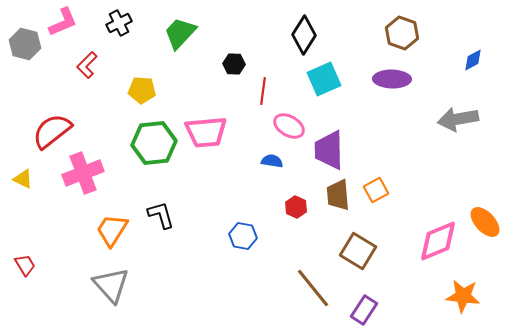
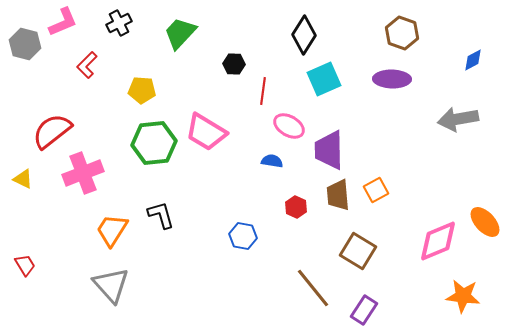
pink trapezoid: rotated 36 degrees clockwise
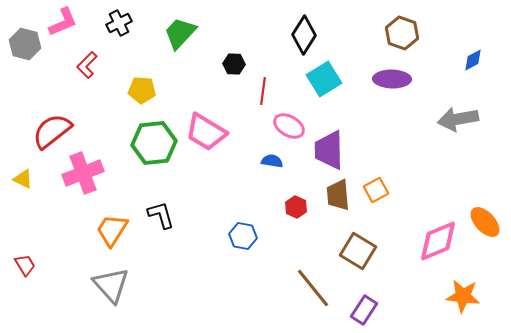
cyan square: rotated 8 degrees counterclockwise
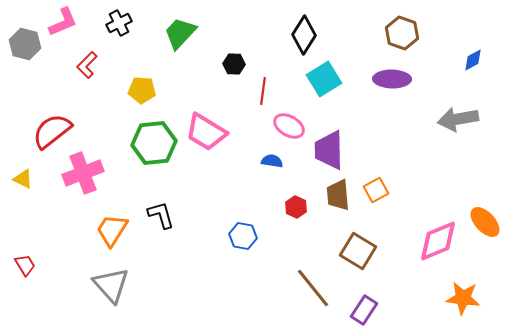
orange star: moved 2 px down
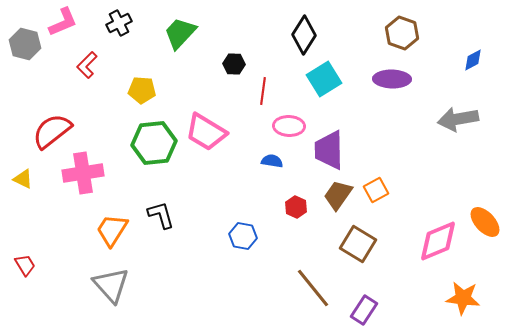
pink ellipse: rotated 28 degrees counterclockwise
pink cross: rotated 12 degrees clockwise
brown trapezoid: rotated 40 degrees clockwise
brown square: moved 7 px up
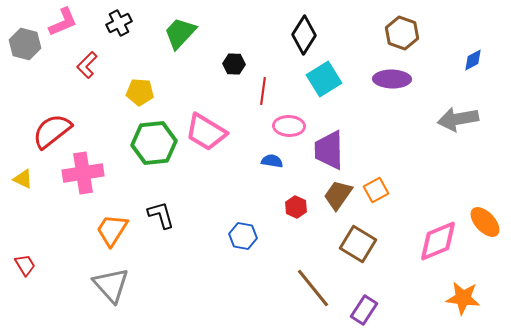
yellow pentagon: moved 2 px left, 2 px down
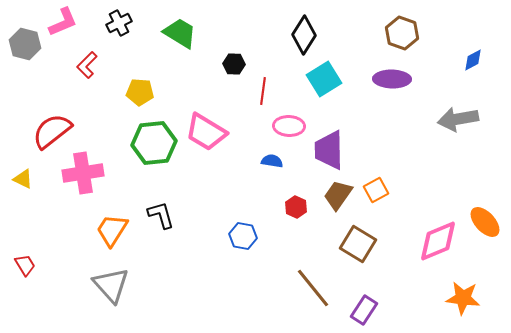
green trapezoid: rotated 78 degrees clockwise
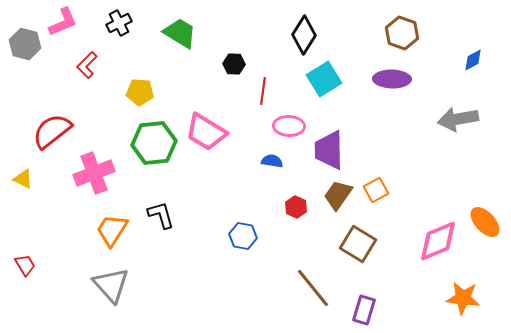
pink cross: moved 11 px right; rotated 12 degrees counterclockwise
purple rectangle: rotated 16 degrees counterclockwise
